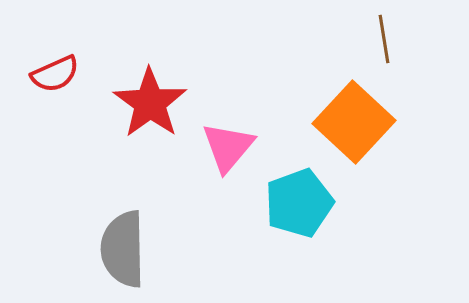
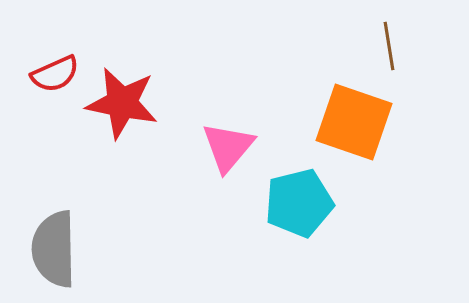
brown line: moved 5 px right, 7 px down
red star: moved 28 px left; rotated 24 degrees counterclockwise
orange square: rotated 24 degrees counterclockwise
cyan pentagon: rotated 6 degrees clockwise
gray semicircle: moved 69 px left
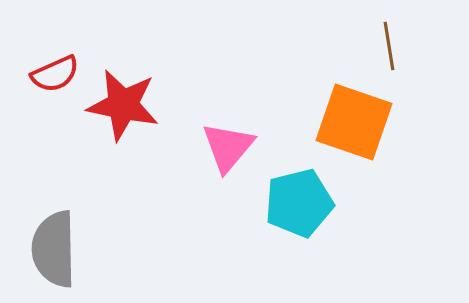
red star: moved 1 px right, 2 px down
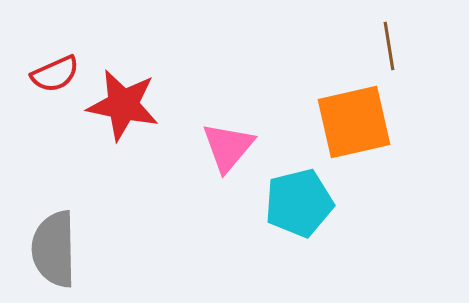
orange square: rotated 32 degrees counterclockwise
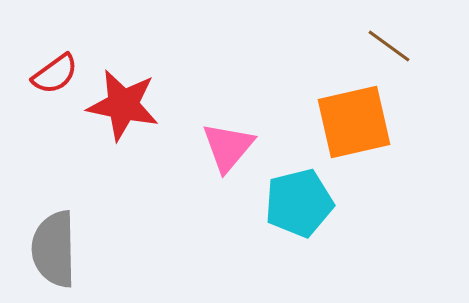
brown line: rotated 45 degrees counterclockwise
red semicircle: rotated 12 degrees counterclockwise
